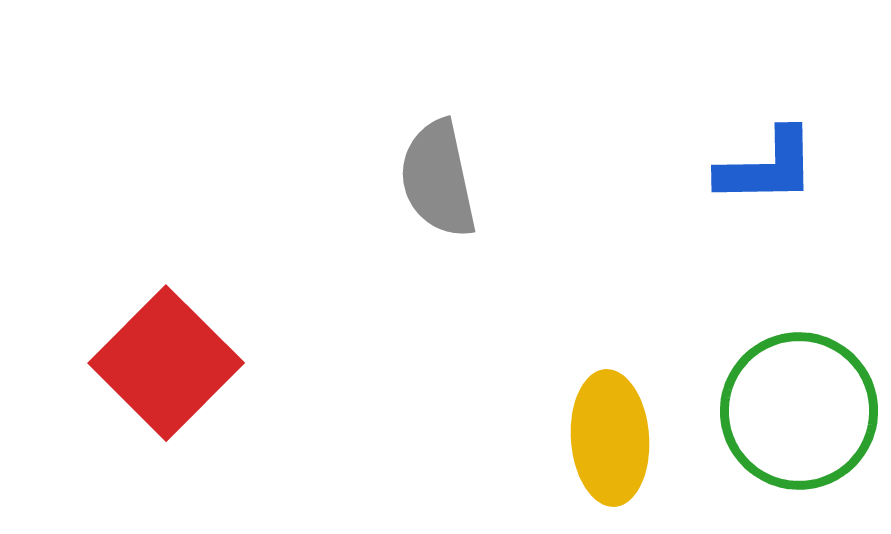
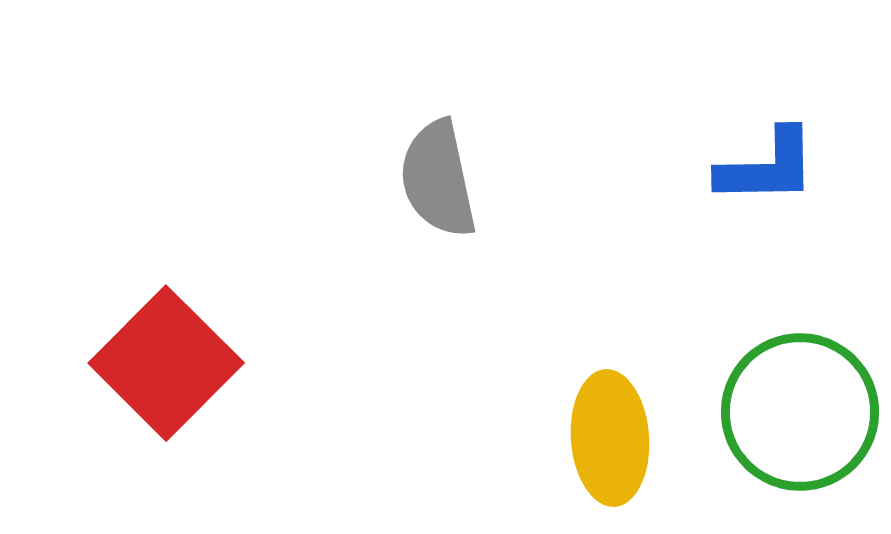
green circle: moved 1 px right, 1 px down
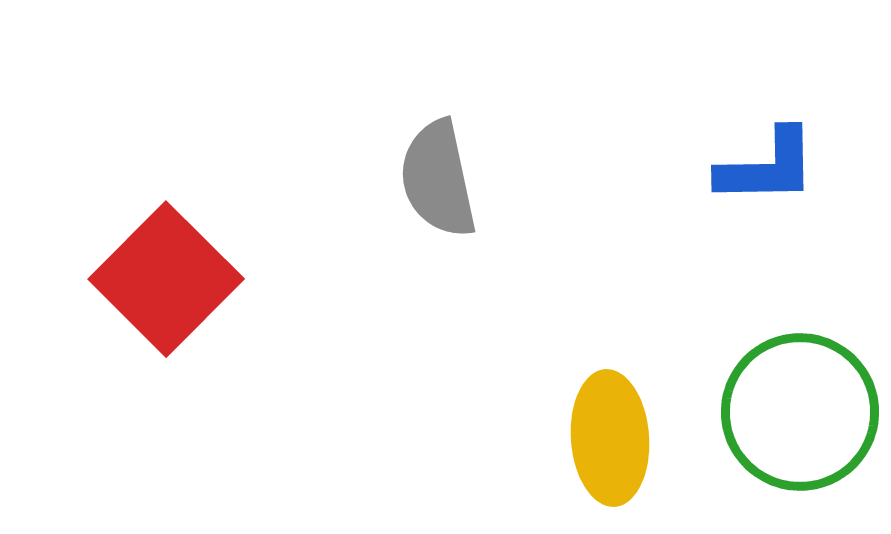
red square: moved 84 px up
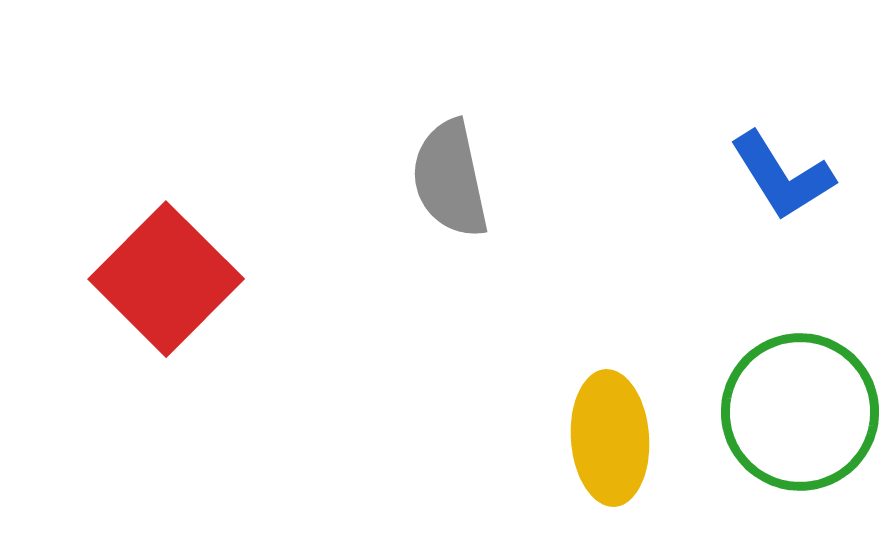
blue L-shape: moved 15 px right, 9 px down; rotated 59 degrees clockwise
gray semicircle: moved 12 px right
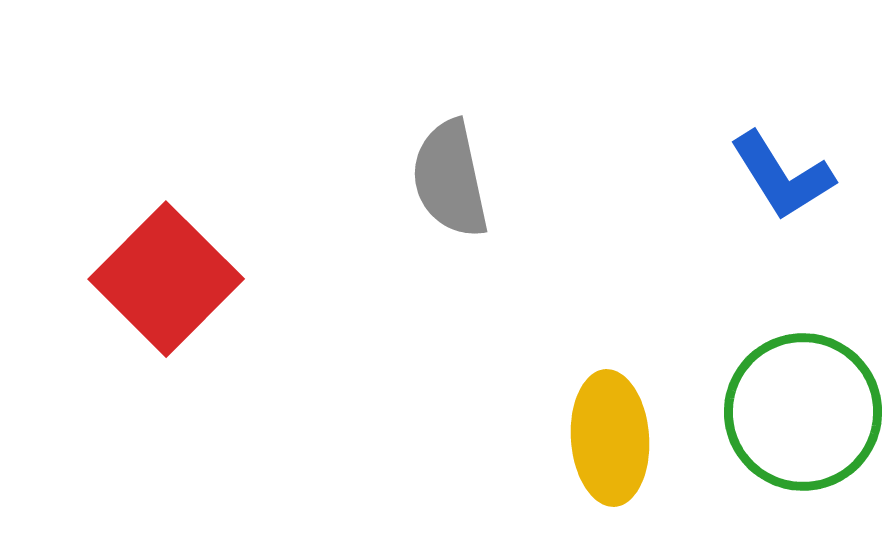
green circle: moved 3 px right
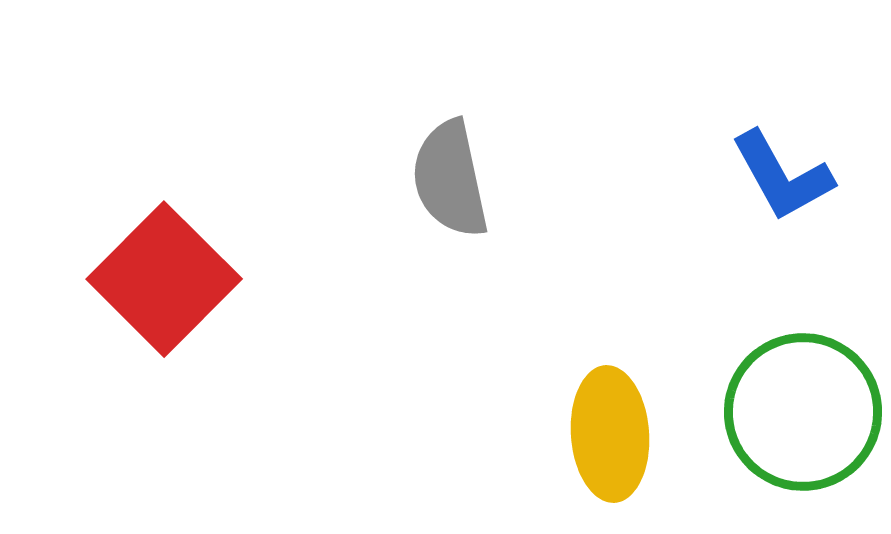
blue L-shape: rotated 3 degrees clockwise
red square: moved 2 px left
yellow ellipse: moved 4 px up
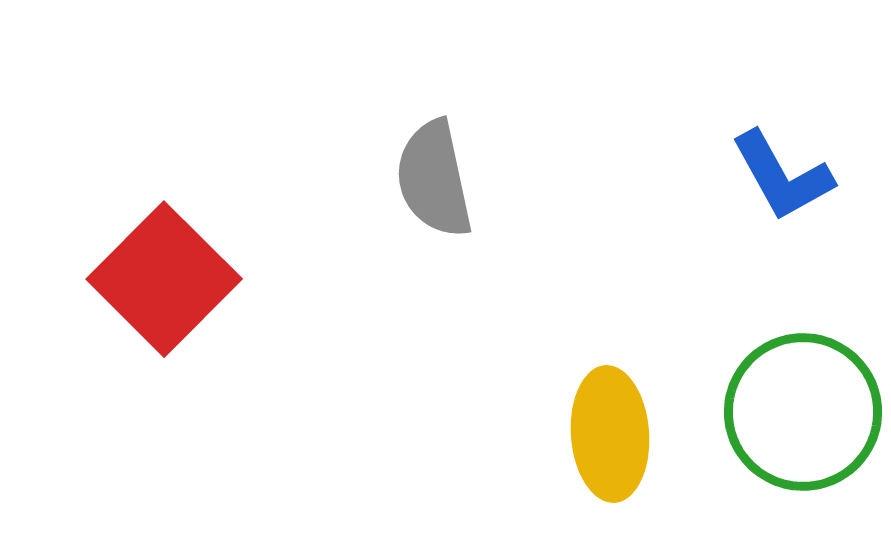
gray semicircle: moved 16 px left
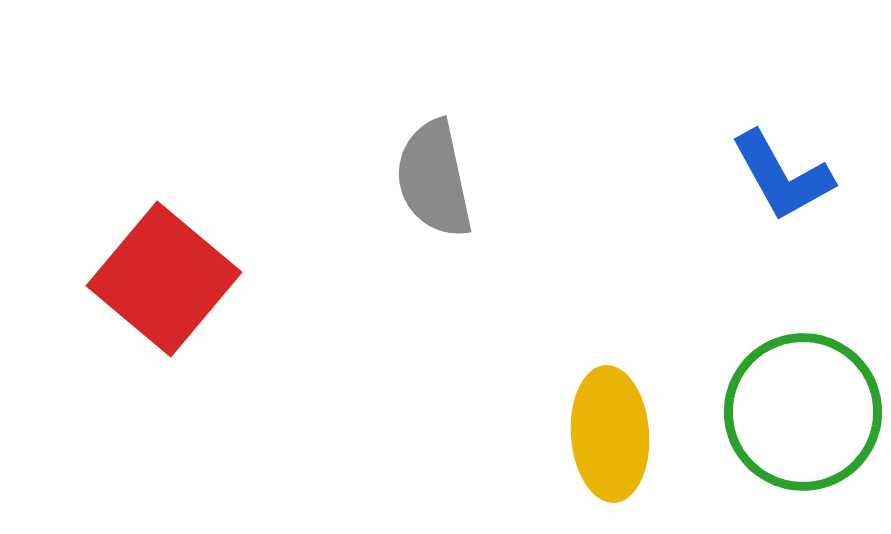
red square: rotated 5 degrees counterclockwise
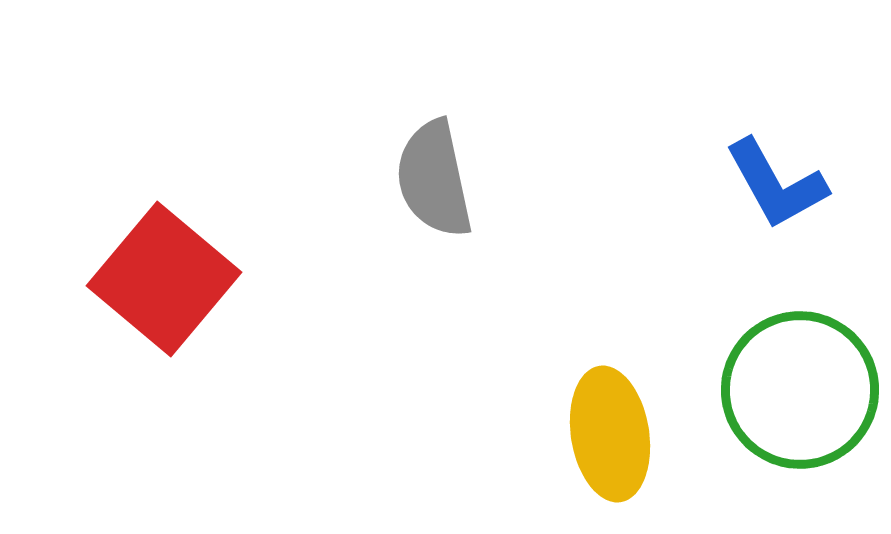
blue L-shape: moved 6 px left, 8 px down
green circle: moved 3 px left, 22 px up
yellow ellipse: rotated 5 degrees counterclockwise
